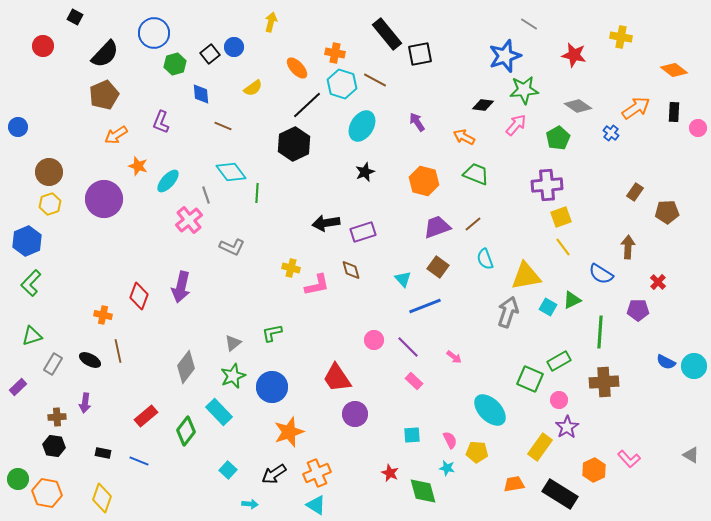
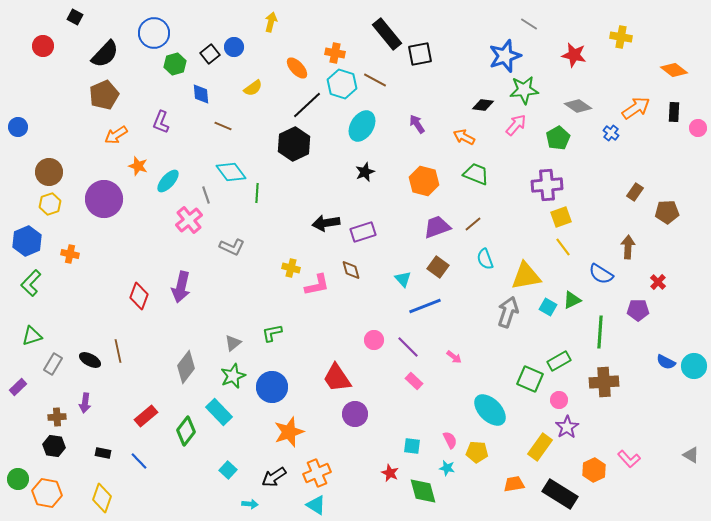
purple arrow at (417, 122): moved 2 px down
orange cross at (103, 315): moved 33 px left, 61 px up
cyan square at (412, 435): moved 11 px down; rotated 12 degrees clockwise
blue line at (139, 461): rotated 24 degrees clockwise
black arrow at (274, 474): moved 3 px down
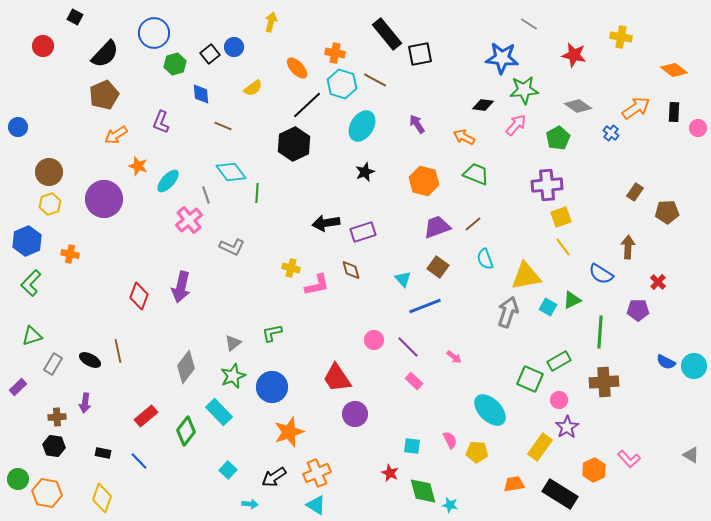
blue star at (505, 56): moved 3 px left, 2 px down; rotated 24 degrees clockwise
cyan star at (447, 468): moved 3 px right, 37 px down
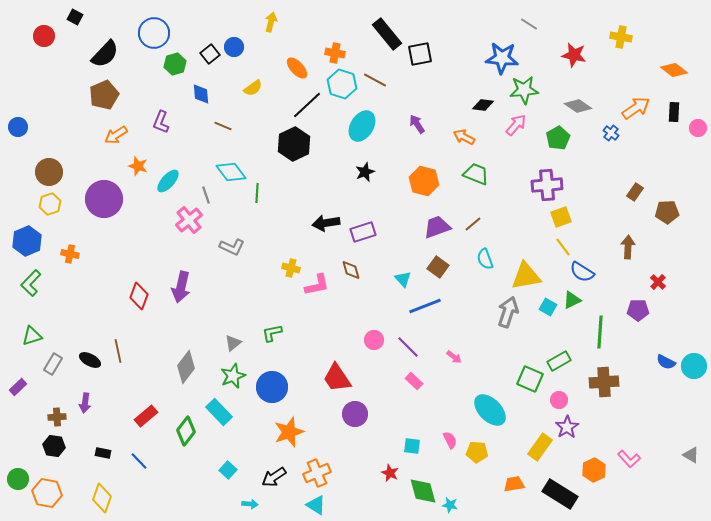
red circle at (43, 46): moved 1 px right, 10 px up
blue semicircle at (601, 274): moved 19 px left, 2 px up
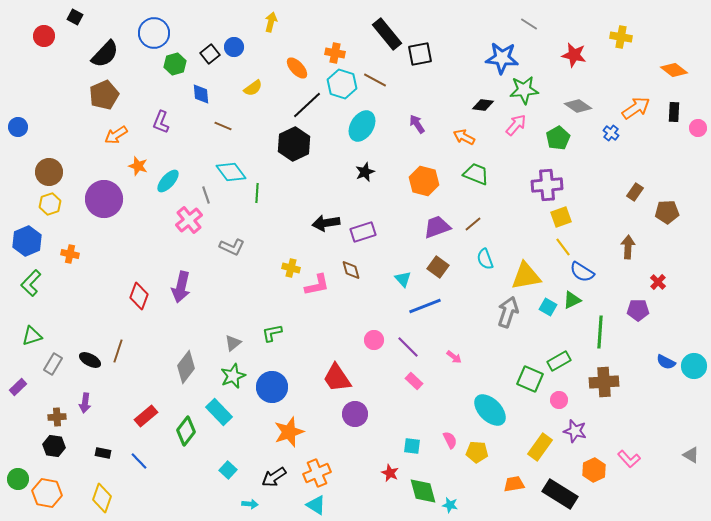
brown line at (118, 351): rotated 30 degrees clockwise
purple star at (567, 427): moved 8 px right, 4 px down; rotated 25 degrees counterclockwise
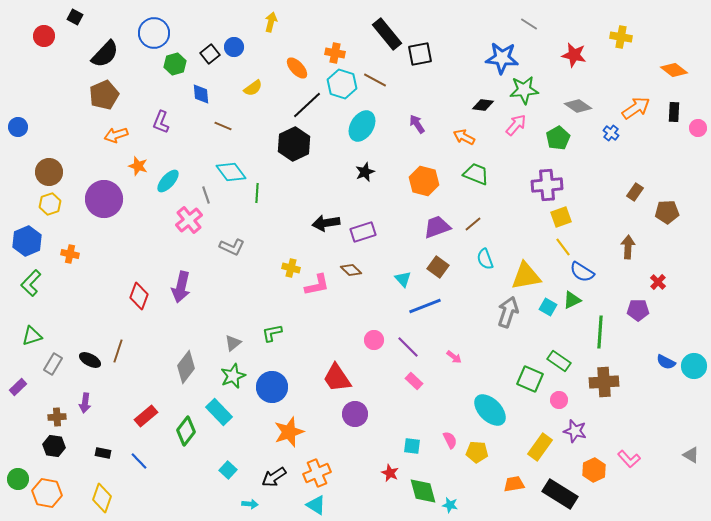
orange arrow at (116, 135): rotated 15 degrees clockwise
brown diamond at (351, 270): rotated 30 degrees counterclockwise
green rectangle at (559, 361): rotated 65 degrees clockwise
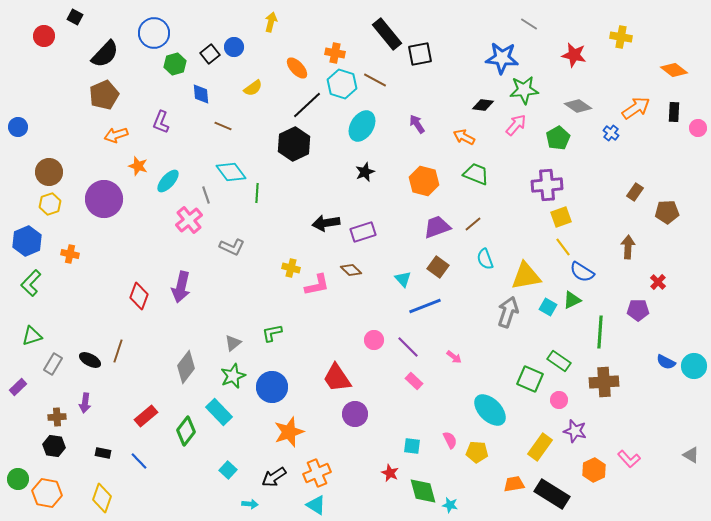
black rectangle at (560, 494): moved 8 px left
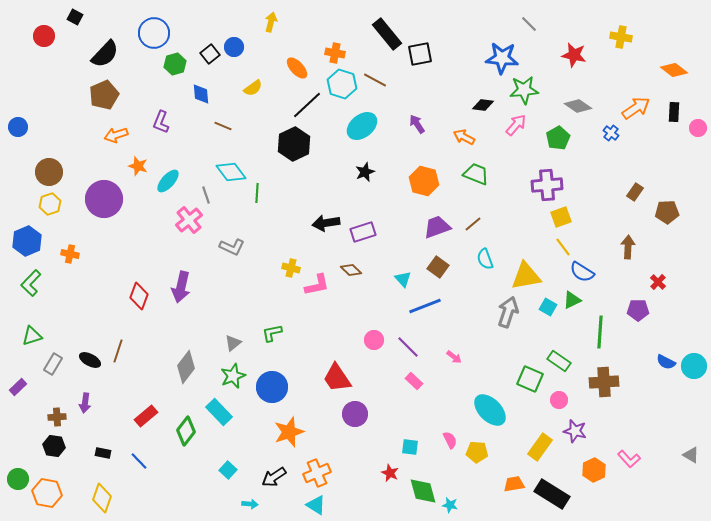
gray line at (529, 24): rotated 12 degrees clockwise
cyan ellipse at (362, 126): rotated 20 degrees clockwise
cyan square at (412, 446): moved 2 px left, 1 px down
